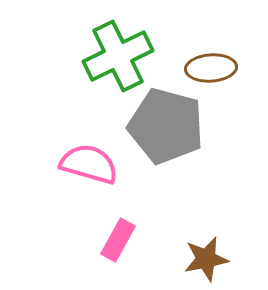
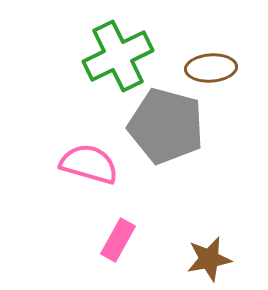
brown star: moved 3 px right
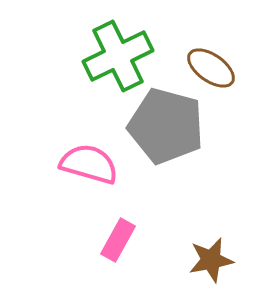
brown ellipse: rotated 39 degrees clockwise
brown star: moved 2 px right, 1 px down
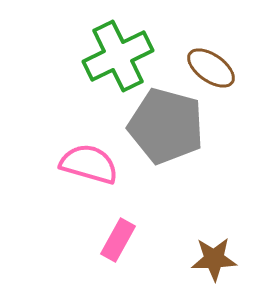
brown star: moved 3 px right, 1 px up; rotated 9 degrees clockwise
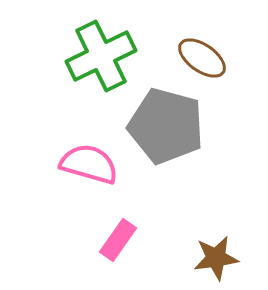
green cross: moved 17 px left
brown ellipse: moved 9 px left, 10 px up
pink rectangle: rotated 6 degrees clockwise
brown star: moved 2 px right, 1 px up; rotated 6 degrees counterclockwise
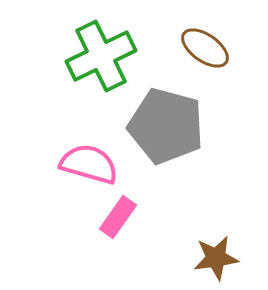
brown ellipse: moved 3 px right, 10 px up
pink rectangle: moved 23 px up
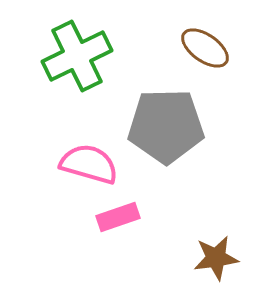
green cross: moved 24 px left
gray pentagon: rotated 16 degrees counterclockwise
pink rectangle: rotated 36 degrees clockwise
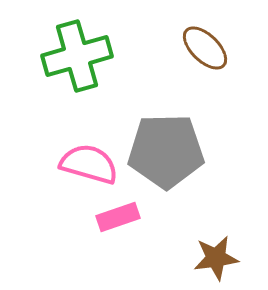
brown ellipse: rotated 9 degrees clockwise
green cross: rotated 10 degrees clockwise
gray pentagon: moved 25 px down
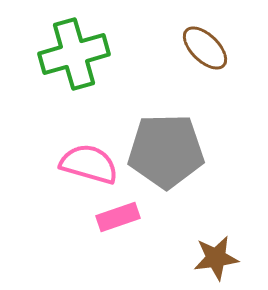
green cross: moved 3 px left, 2 px up
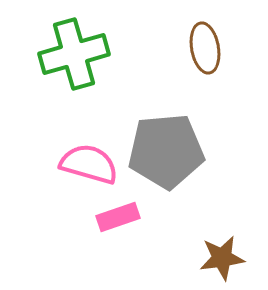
brown ellipse: rotated 36 degrees clockwise
gray pentagon: rotated 4 degrees counterclockwise
brown star: moved 6 px right
